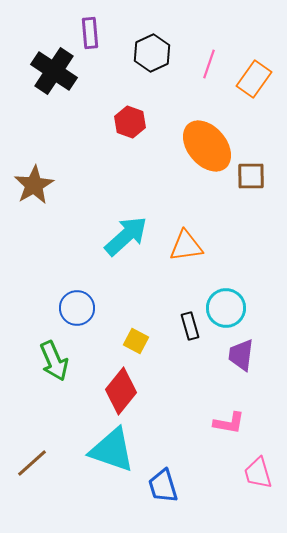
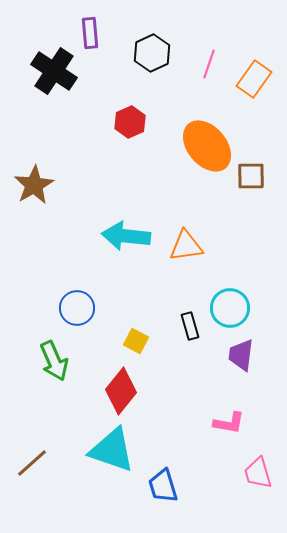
red hexagon: rotated 16 degrees clockwise
cyan arrow: rotated 132 degrees counterclockwise
cyan circle: moved 4 px right
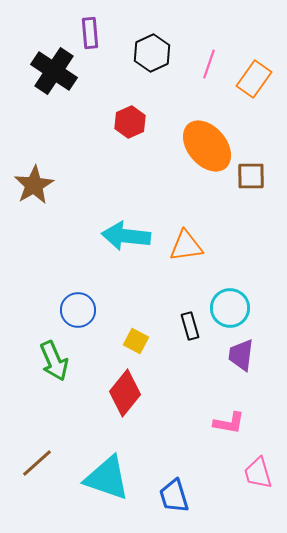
blue circle: moved 1 px right, 2 px down
red diamond: moved 4 px right, 2 px down
cyan triangle: moved 5 px left, 28 px down
brown line: moved 5 px right
blue trapezoid: moved 11 px right, 10 px down
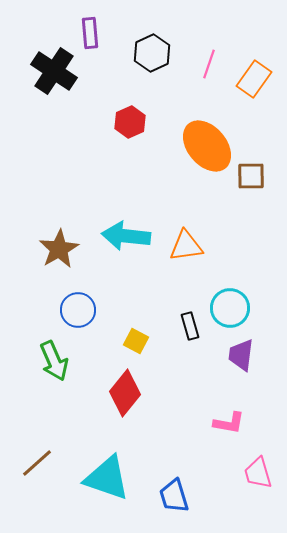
brown star: moved 25 px right, 64 px down
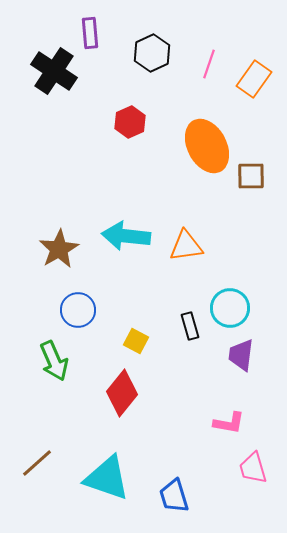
orange ellipse: rotated 12 degrees clockwise
red diamond: moved 3 px left
pink trapezoid: moved 5 px left, 5 px up
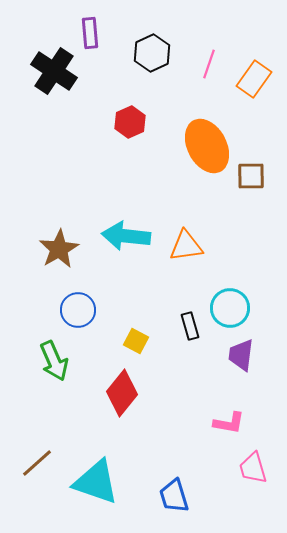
cyan triangle: moved 11 px left, 4 px down
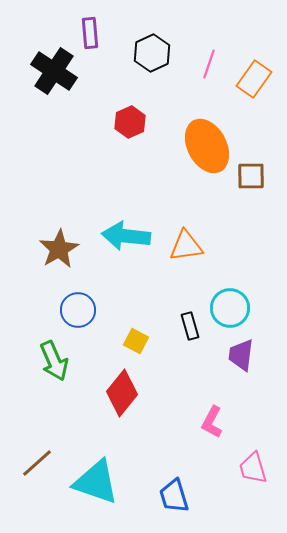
pink L-shape: moved 17 px left, 1 px up; rotated 108 degrees clockwise
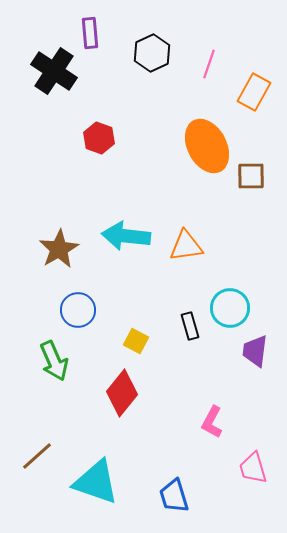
orange rectangle: moved 13 px down; rotated 6 degrees counterclockwise
red hexagon: moved 31 px left, 16 px down; rotated 16 degrees counterclockwise
purple trapezoid: moved 14 px right, 4 px up
brown line: moved 7 px up
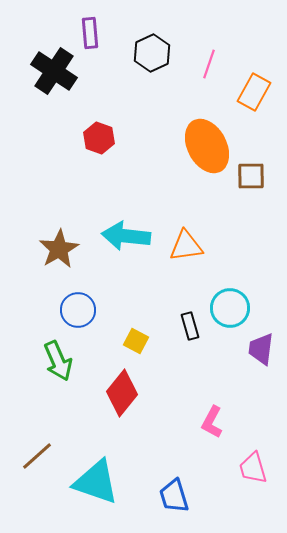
purple trapezoid: moved 6 px right, 2 px up
green arrow: moved 4 px right
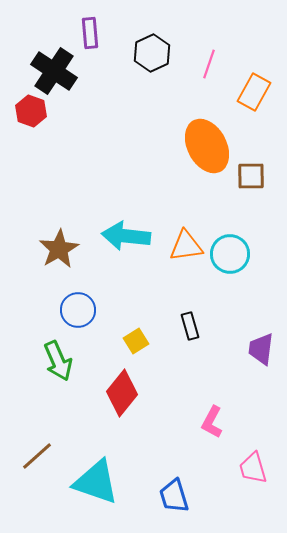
red hexagon: moved 68 px left, 27 px up
cyan circle: moved 54 px up
yellow square: rotated 30 degrees clockwise
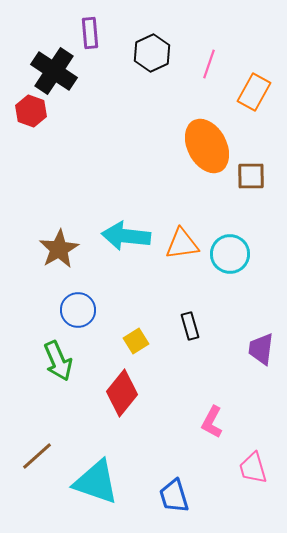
orange triangle: moved 4 px left, 2 px up
